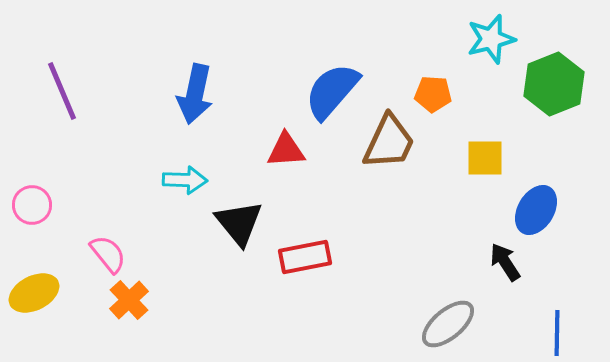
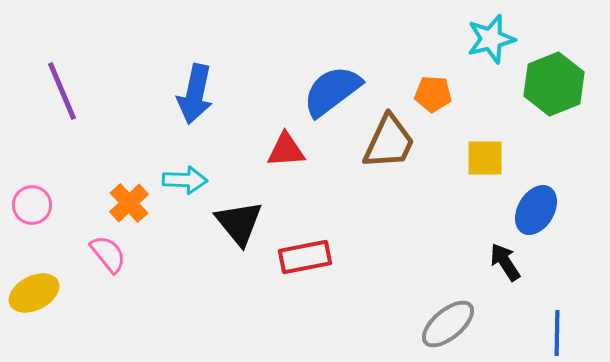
blue semicircle: rotated 12 degrees clockwise
orange cross: moved 97 px up
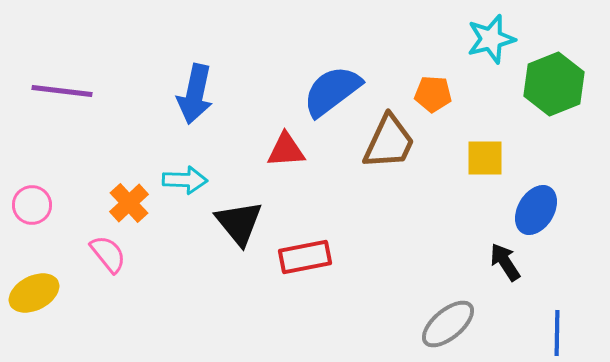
purple line: rotated 60 degrees counterclockwise
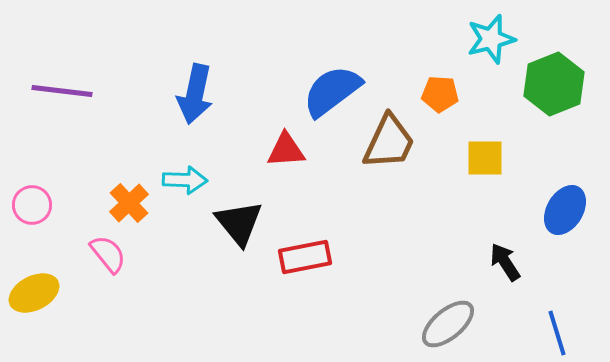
orange pentagon: moved 7 px right
blue ellipse: moved 29 px right
blue line: rotated 18 degrees counterclockwise
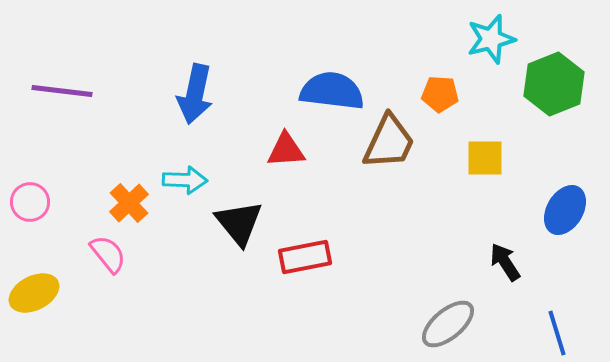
blue semicircle: rotated 44 degrees clockwise
pink circle: moved 2 px left, 3 px up
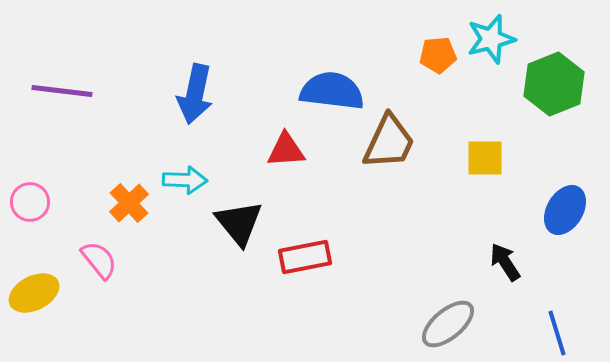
orange pentagon: moved 2 px left, 39 px up; rotated 9 degrees counterclockwise
pink semicircle: moved 9 px left, 6 px down
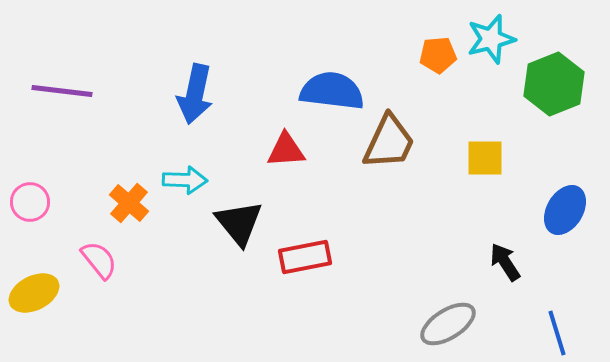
orange cross: rotated 6 degrees counterclockwise
gray ellipse: rotated 8 degrees clockwise
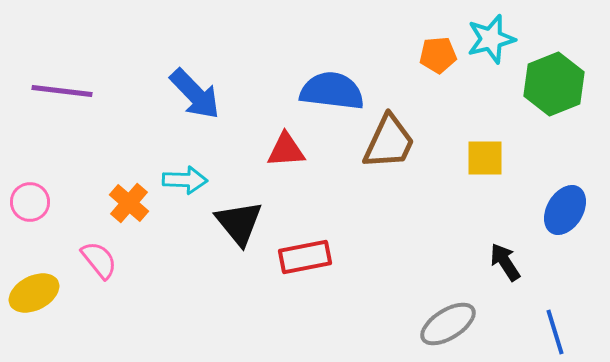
blue arrow: rotated 56 degrees counterclockwise
blue line: moved 2 px left, 1 px up
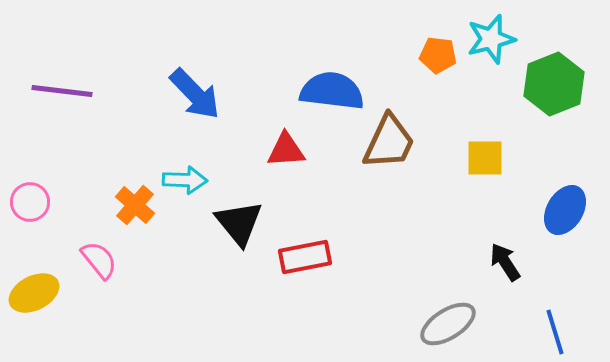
orange pentagon: rotated 12 degrees clockwise
orange cross: moved 6 px right, 2 px down
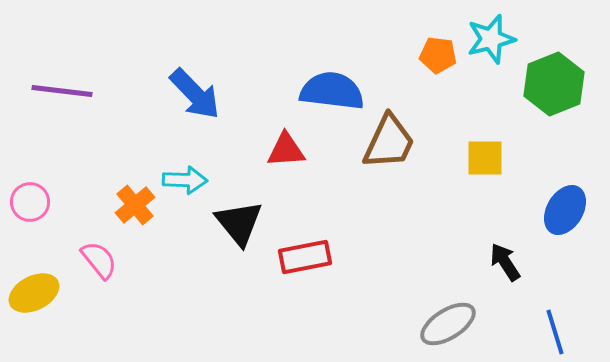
orange cross: rotated 9 degrees clockwise
